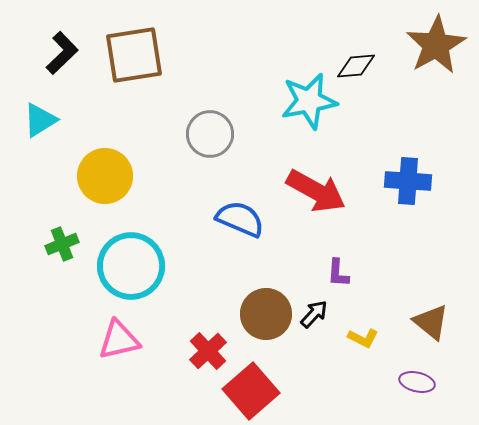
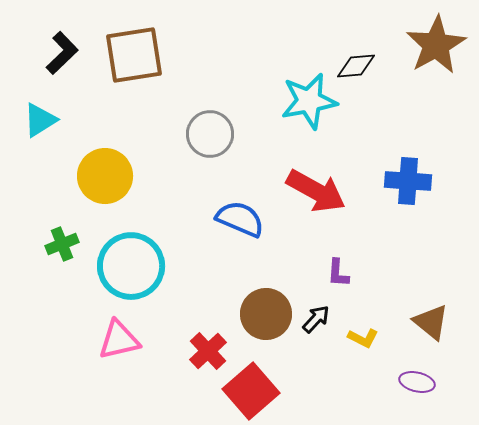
black arrow: moved 2 px right, 5 px down
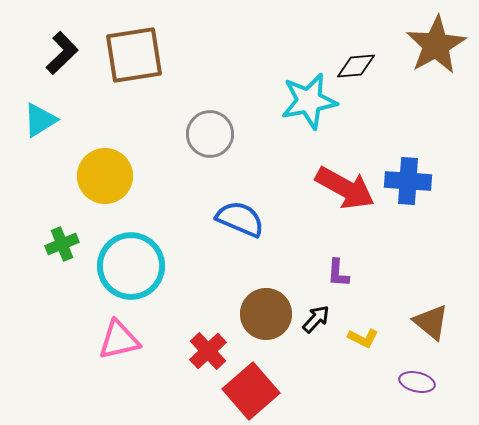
red arrow: moved 29 px right, 3 px up
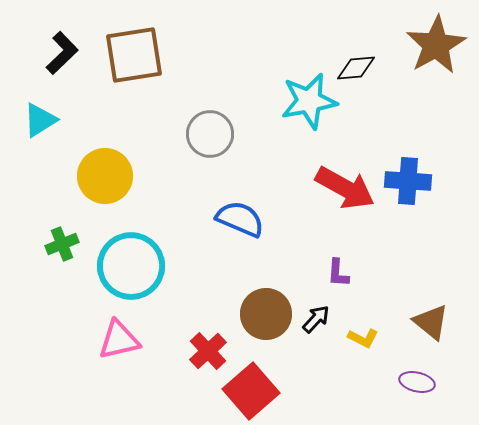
black diamond: moved 2 px down
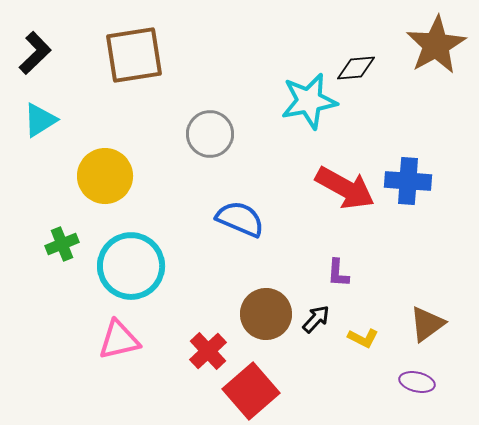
black L-shape: moved 27 px left
brown triangle: moved 4 px left, 2 px down; rotated 45 degrees clockwise
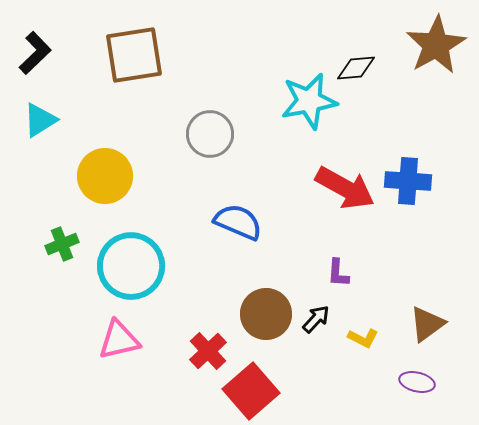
blue semicircle: moved 2 px left, 3 px down
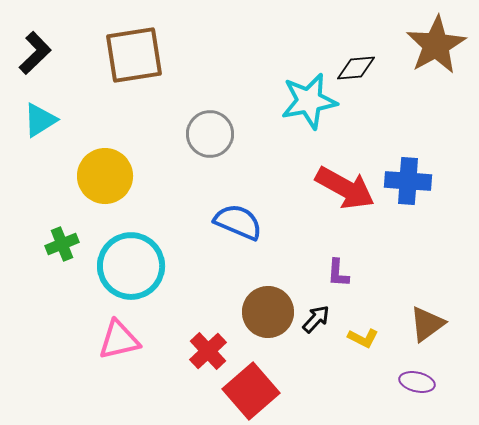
brown circle: moved 2 px right, 2 px up
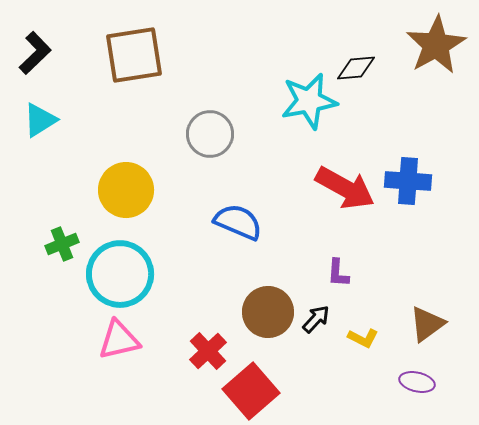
yellow circle: moved 21 px right, 14 px down
cyan circle: moved 11 px left, 8 px down
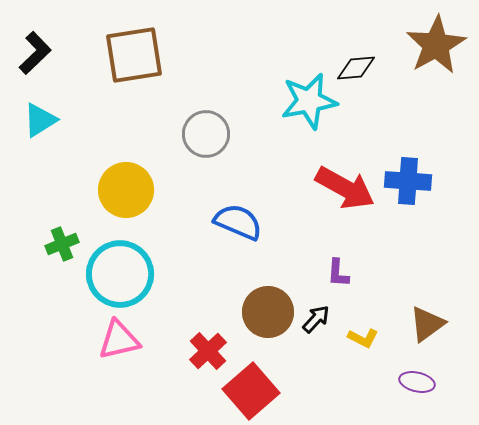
gray circle: moved 4 px left
